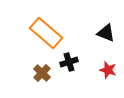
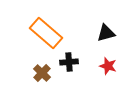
black triangle: rotated 36 degrees counterclockwise
black cross: rotated 12 degrees clockwise
red star: moved 4 px up
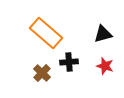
black triangle: moved 3 px left, 1 px down
red star: moved 3 px left
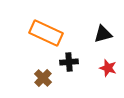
orange rectangle: rotated 16 degrees counterclockwise
red star: moved 3 px right, 2 px down
brown cross: moved 1 px right, 5 px down
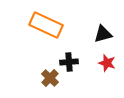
orange rectangle: moved 8 px up
red star: moved 1 px left, 5 px up
brown cross: moved 7 px right
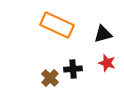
orange rectangle: moved 11 px right
black cross: moved 4 px right, 7 px down
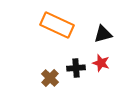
red star: moved 6 px left
black cross: moved 3 px right, 1 px up
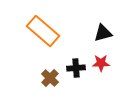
orange rectangle: moved 14 px left, 6 px down; rotated 16 degrees clockwise
black triangle: moved 1 px up
red star: rotated 18 degrees counterclockwise
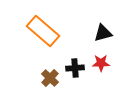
black cross: moved 1 px left
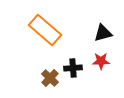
orange rectangle: moved 2 px right, 1 px up
red star: moved 2 px up
black cross: moved 2 px left
